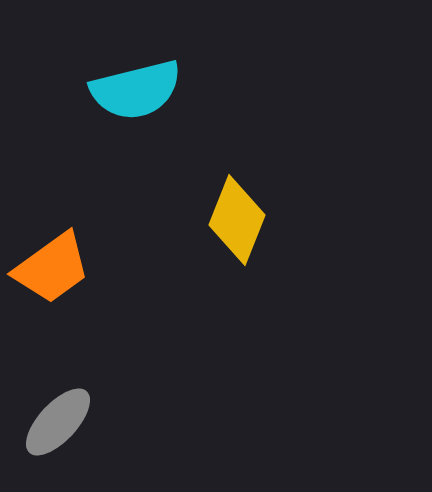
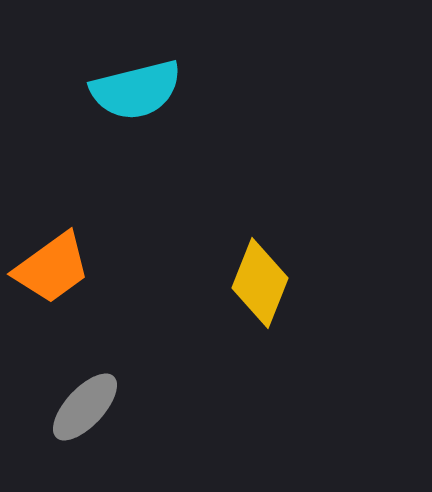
yellow diamond: moved 23 px right, 63 px down
gray ellipse: moved 27 px right, 15 px up
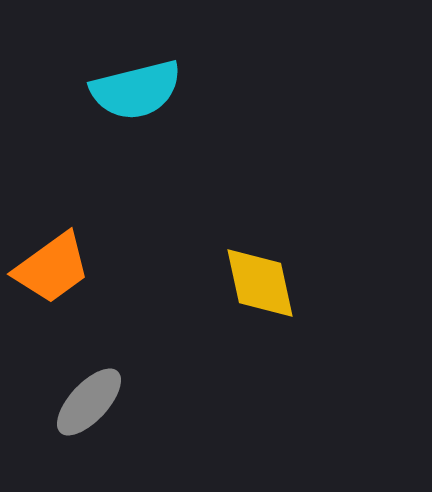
yellow diamond: rotated 34 degrees counterclockwise
gray ellipse: moved 4 px right, 5 px up
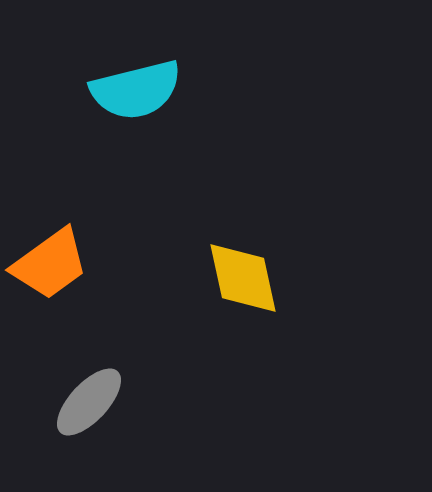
orange trapezoid: moved 2 px left, 4 px up
yellow diamond: moved 17 px left, 5 px up
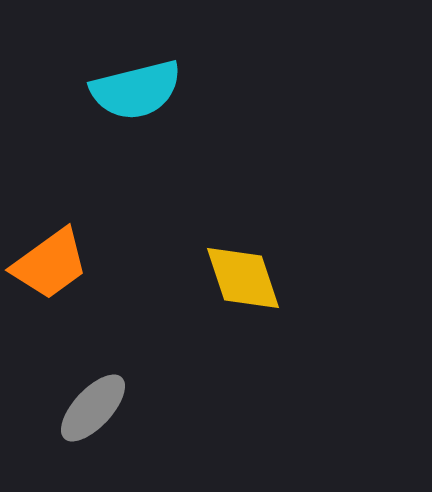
yellow diamond: rotated 6 degrees counterclockwise
gray ellipse: moved 4 px right, 6 px down
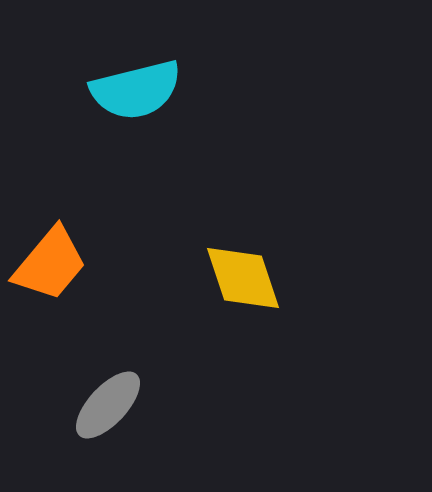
orange trapezoid: rotated 14 degrees counterclockwise
gray ellipse: moved 15 px right, 3 px up
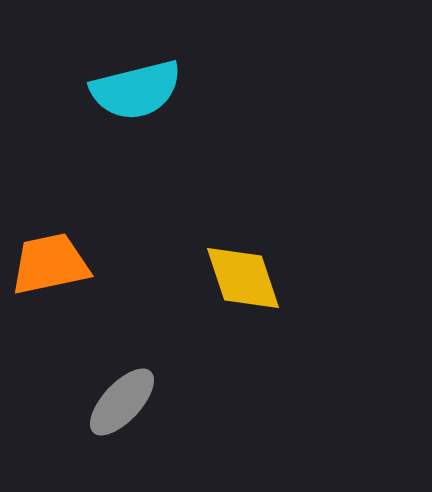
orange trapezoid: rotated 142 degrees counterclockwise
gray ellipse: moved 14 px right, 3 px up
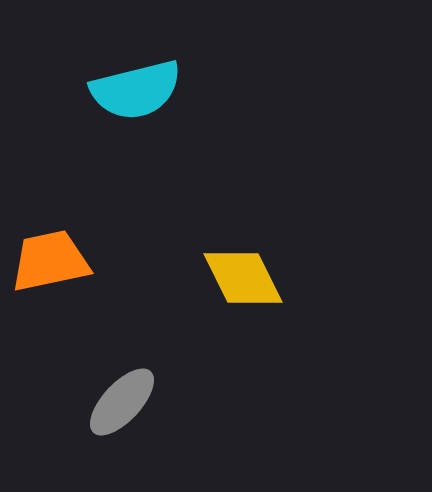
orange trapezoid: moved 3 px up
yellow diamond: rotated 8 degrees counterclockwise
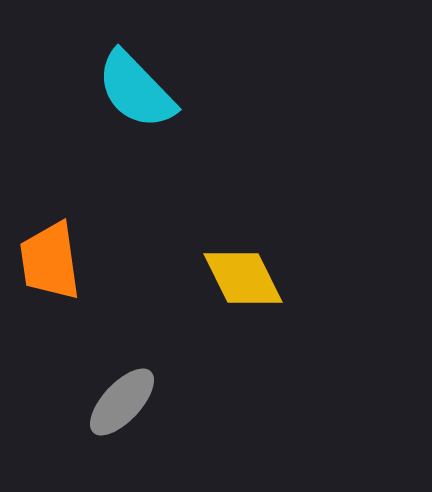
cyan semicircle: rotated 60 degrees clockwise
orange trapezoid: rotated 86 degrees counterclockwise
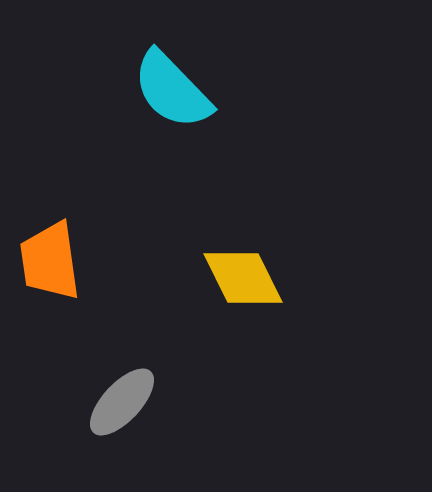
cyan semicircle: moved 36 px right
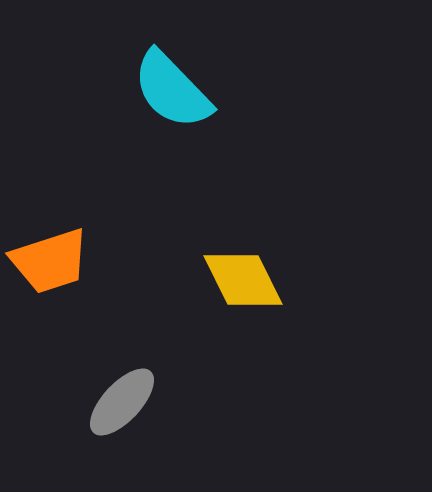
orange trapezoid: rotated 100 degrees counterclockwise
yellow diamond: moved 2 px down
